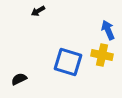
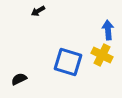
blue arrow: rotated 18 degrees clockwise
yellow cross: rotated 15 degrees clockwise
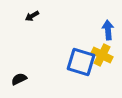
black arrow: moved 6 px left, 5 px down
blue square: moved 13 px right
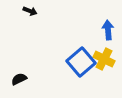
black arrow: moved 2 px left, 5 px up; rotated 128 degrees counterclockwise
yellow cross: moved 2 px right, 4 px down
blue square: rotated 32 degrees clockwise
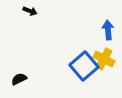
blue square: moved 3 px right, 4 px down
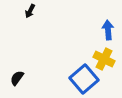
black arrow: rotated 96 degrees clockwise
blue square: moved 13 px down
black semicircle: moved 2 px left, 1 px up; rotated 28 degrees counterclockwise
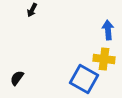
black arrow: moved 2 px right, 1 px up
yellow cross: rotated 20 degrees counterclockwise
blue square: rotated 20 degrees counterclockwise
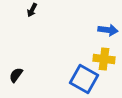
blue arrow: rotated 102 degrees clockwise
black semicircle: moved 1 px left, 3 px up
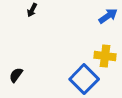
blue arrow: moved 14 px up; rotated 42 degrees counterclockwise
yellow cross: moved 1 px right, 3 px up
blue square: rotated 16 degrees clockwise
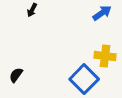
blue arrow: moved 6 px left, 3 px up
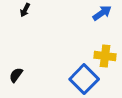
black arrow: moved 7 px left
